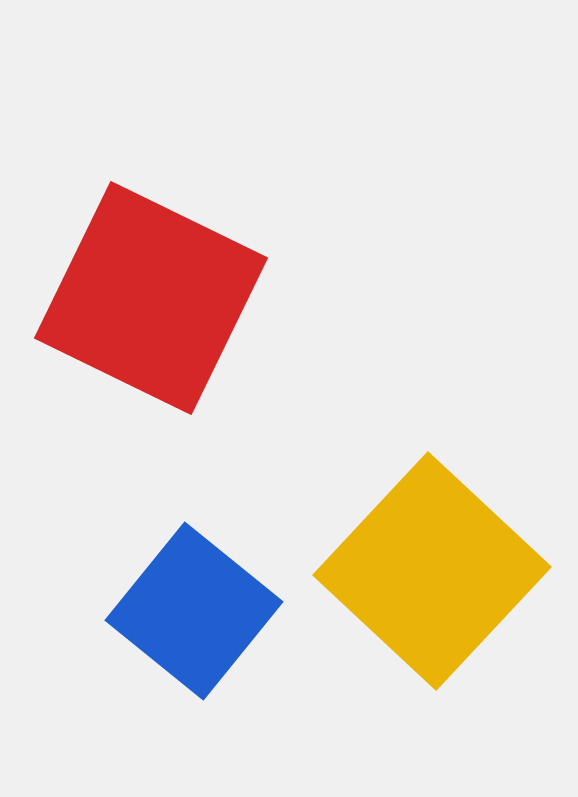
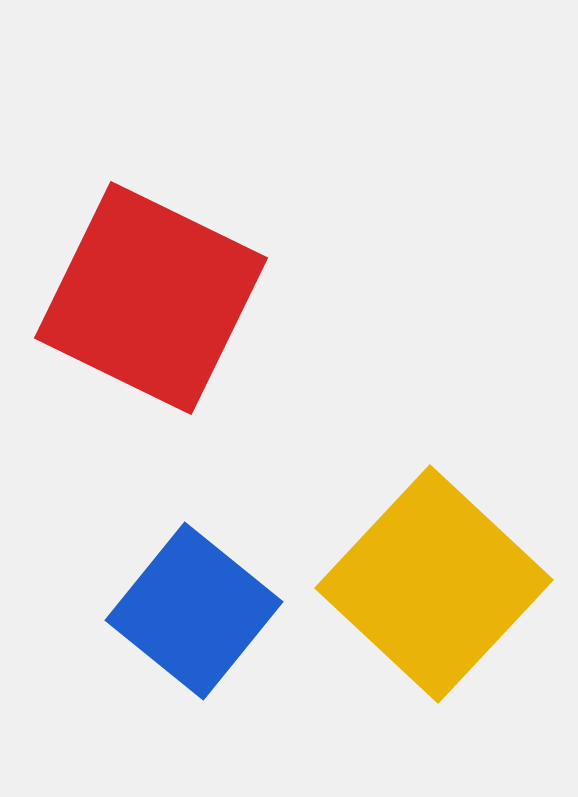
yellow square: moved 2 px right, 13 px down
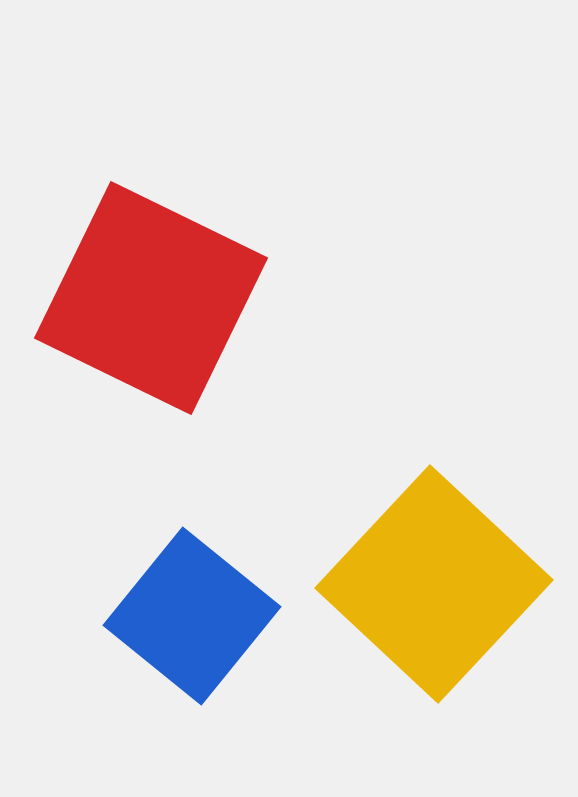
blue square: moved 2 px left, 5 px down
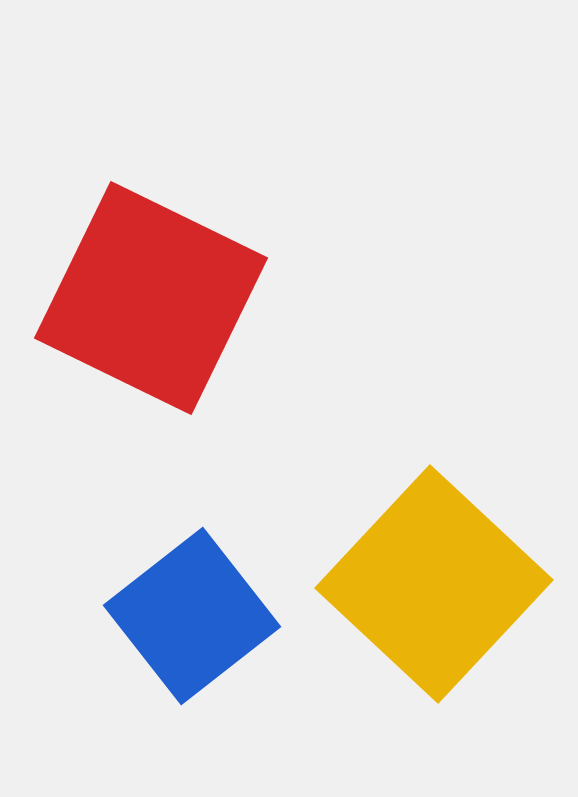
blue square: rotated 13 degrees clockwise
